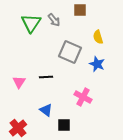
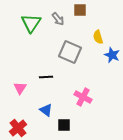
gray arrow: moved 4 px right, 1 px up
blue star: moved 15 px right, 9 px up
pink triangle: moved 1 px right, 6 px down
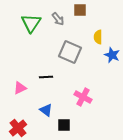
yellow semicircle: rotated 16 degrees clockwise
pink triangle: rotated 32 degrees clockwise
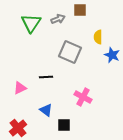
gray arrow: rotated 72 degrees counterclockwise
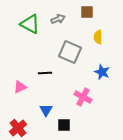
brown square: moved 7 px right, 2 px down
green triangle: moved 1 px left, 1 px down; rotated 35 degrees counterclockwise
blue star: moved 10 px left, 17 px down
black line: moved 1 px left, 4 px up
pink triangle: moved 1 px up
blue triangle: rotated 24 degrees clockwise
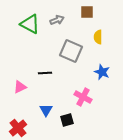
gray arrow: moved 1 px left, 1 px down
gray square: moved 1 px right, 1 px up
black square: moved 3 px right, 5 px up; rotated 16 degrees counterclockwise
